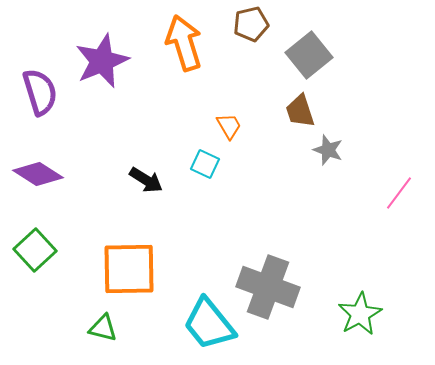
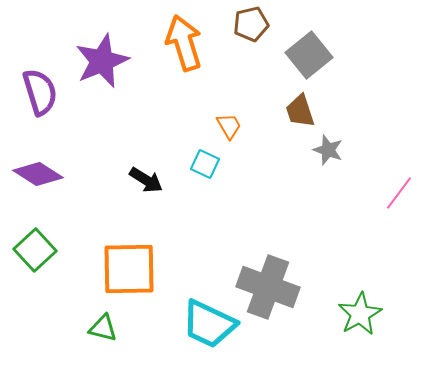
cyan trapezoid: rotated 26 degrees counterclockwise
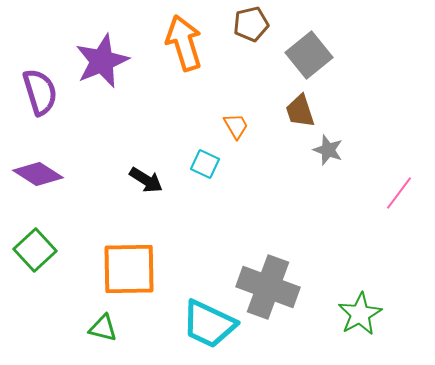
orange trapezoid: moved 7 px right
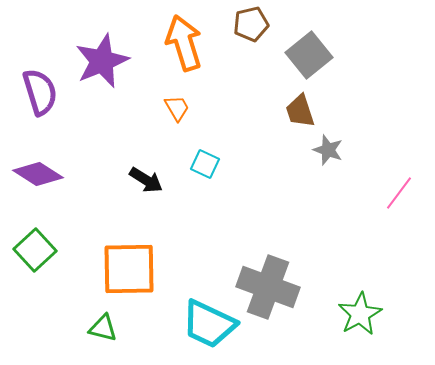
orange trapezoid: moved 59 px left, 18 px up
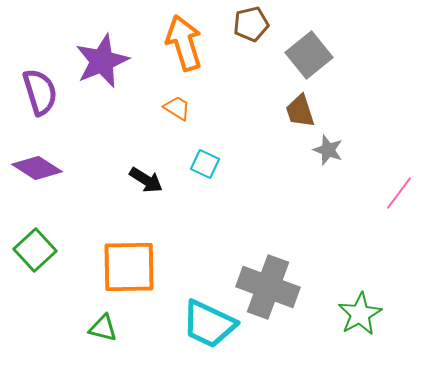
orange trapezoid: rotated 28 degrees counterclockwise
purple diamond: moved 1 px left, 6 px up
orange square: moved 2 px up
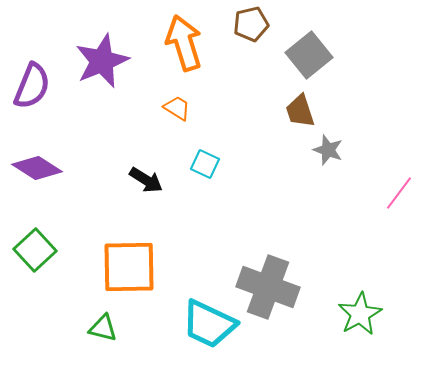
purple semicircle: moved 8 px left, 6 px up; rotated 39 degrees clockwise
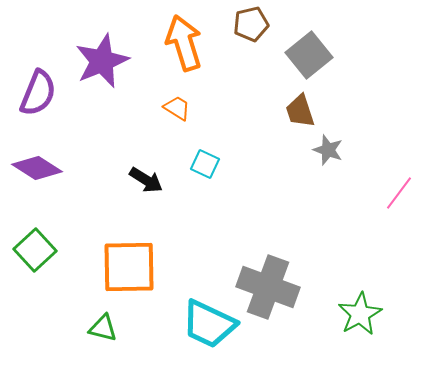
purple semicircle: moved 6 px right, 7 px down
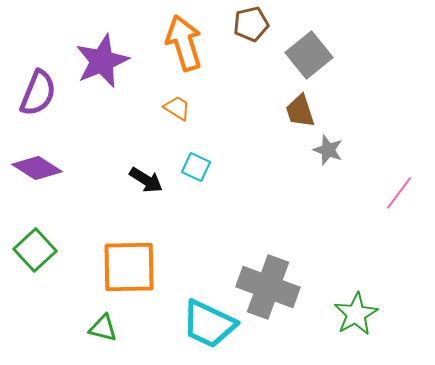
cyan square: moved 9 px left, 3 px down
green star: moved 4 px left
